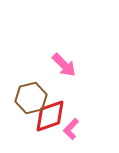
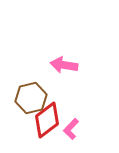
pink arrow: rotated 144 degrees clockwise
red diamond: moved 3 px left, 4 px down; rotated 18 degrees counterclockwise
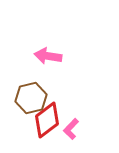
pink arrow: moved 16 px left, 9 px up
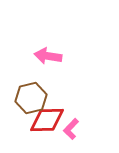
red diamond: rotated 36 degrees clockwise
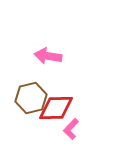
red diamond: moved 9 px right, 12 px up
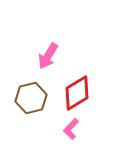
pink arrow: rotated 68 degrees counterclockwise
red diamond: moved 21 px right, 15 px up; rotated 30 degrees counterclockwise
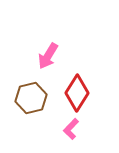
red diamond: rotated 27 degrees counterclockwise
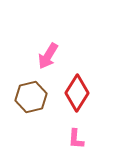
brown hexagon: moved 1 px up
pink L-shape: moved 5 px right, 10 px down; rotated 40 degrees counterclockwise
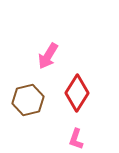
brown hexagon: moved 3 px left, 3 px down
pink L-shape: rotated 15 degrees clockwise
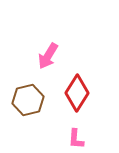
pink L-shape: rotated 15 degrees counterclockwise
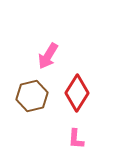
brown hexagon: moved 4 px right, 4 px up
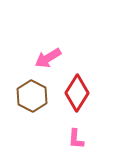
pink arrow: moved 2 px down; rotated 28 degrees clockwise
brown hexagon: rotated 20 degrees counterclockwise
